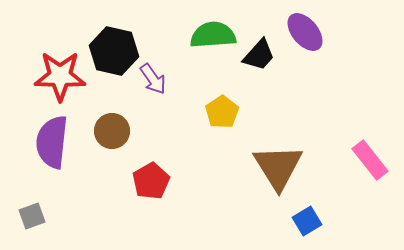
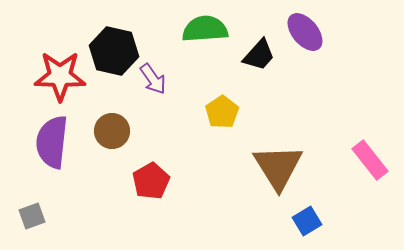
green semicircle: moved 8 px left, 6 px up
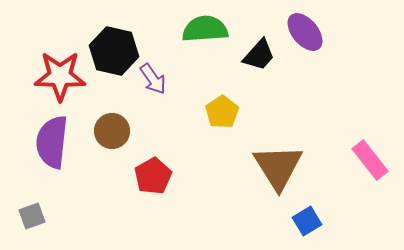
red pentagon: moved 2 px right, 5 px up
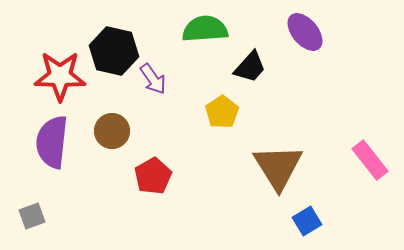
black trapezoid: moved 9 px left, 12 px down
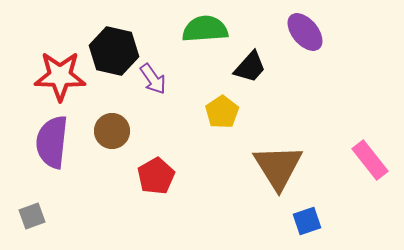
red pentagon: moved 3 px right
blue square: rotated 12 degrees clockwise
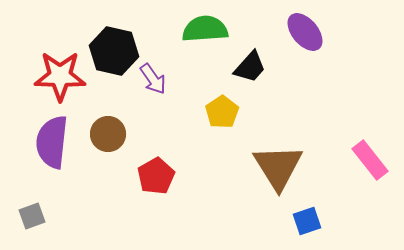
brown circle: moved 4 px left, 3 px down
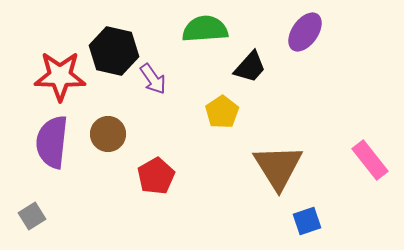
purple ellipse: rotated 75 degrees clockwise
gray square: rotated 12 degrees counterclockwise
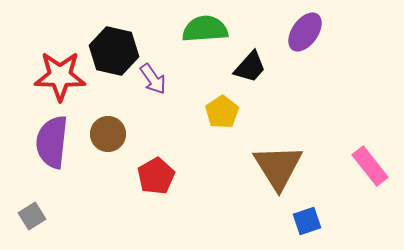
pink rectangle: moved 6 px down
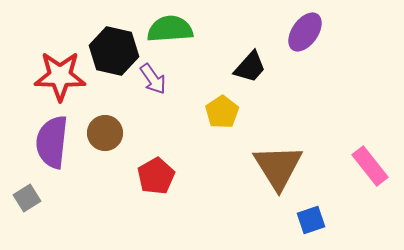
green semicircle: moved 35 px left
brown circle: moved 3 px left, 1 px up
gray square: moved 5 px left, 18 px up
blue square: moved 4 px right, 1 px up
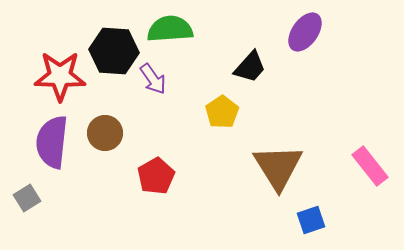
black hexagon: rotated 9 degrees counterclockwise
